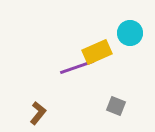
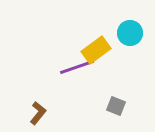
yellow rectangle: moved 1 px left, 2 px up; rotated 12 degrees counterclockwise
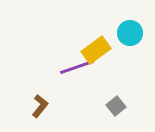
gray square: rotated 30 degrees clockwise
brown L-shape: moved 2 px right, 7 px up
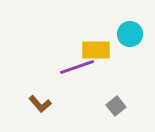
cyan circle: moved 1 px down
yellow rectangle: rotated 36 degrees clockwise
brown L-shape: moved 2 px up; rotated 100 degrees clockwise
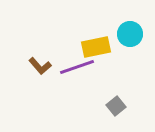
yellow rectangle: moved 3 px up; rotated 12 degrees counterclockwise
brown L-shape: moved 38 px up
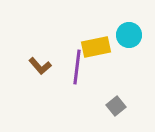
cyan circle: moved 1 px left, 1 px down
purple line: rotated 64 degrees counterclockwise
